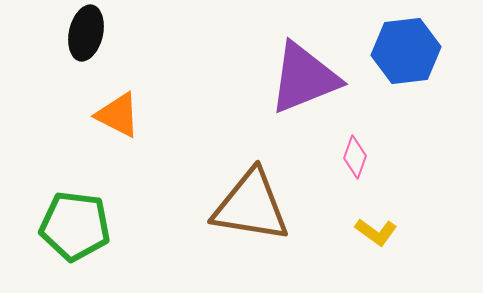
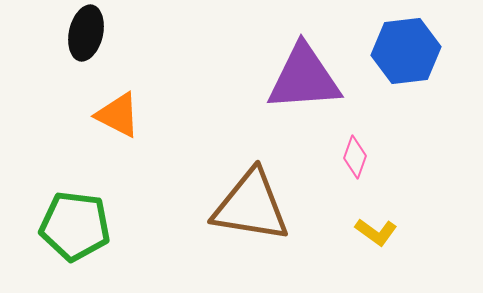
purple triangle: rotated 18 degrees clockwise
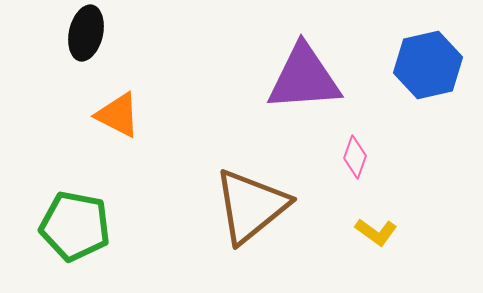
blue hexagon: moved 22 px right, 14 px down; rotated 6 degrees counterclockwise
brown triangle: rotated 48 degrees counterclockwise
green pentagon: rotated 4 degrees clockwise
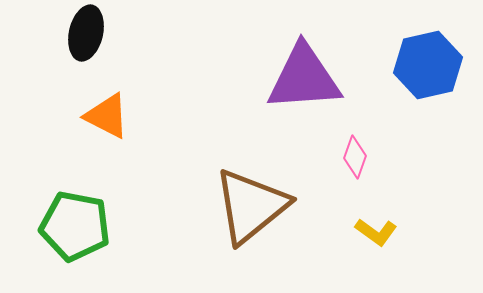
orange triangle: moved 11 px left, 1 px down
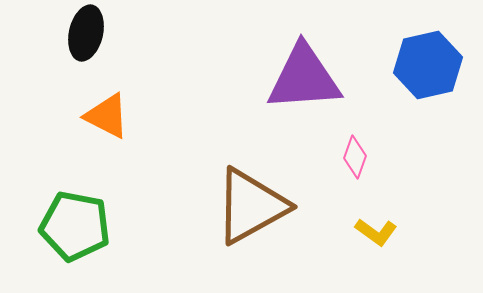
brown triangle: rotated 10 degrees clockwise
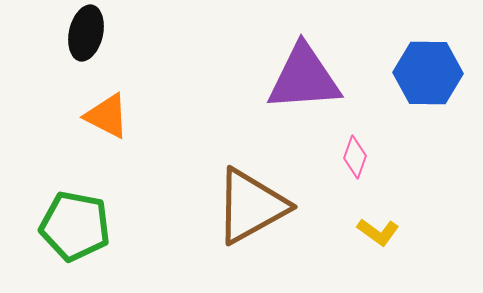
blue hexagon: moved 8 px down; rotated 14 degrees clockwise
yellow L-shape: moved 2 px right
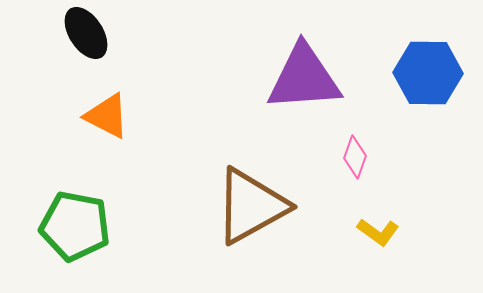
black ellipse: rotated 46 degrees counterclockwise
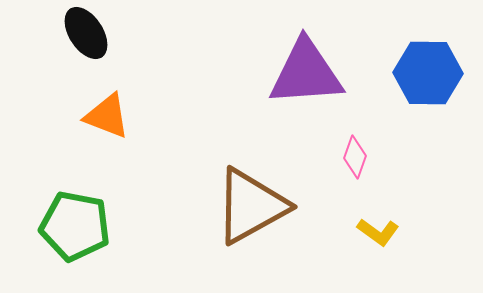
purple triangle: moved 2 px right, 5 px up
orange triangle: rotated 6 degrees counterclockwise
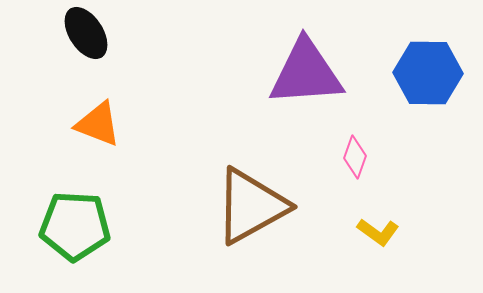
orange triangle: moved 9 px left, 8 px down
green pentagon: rotated 8 degrees counterclockwise
